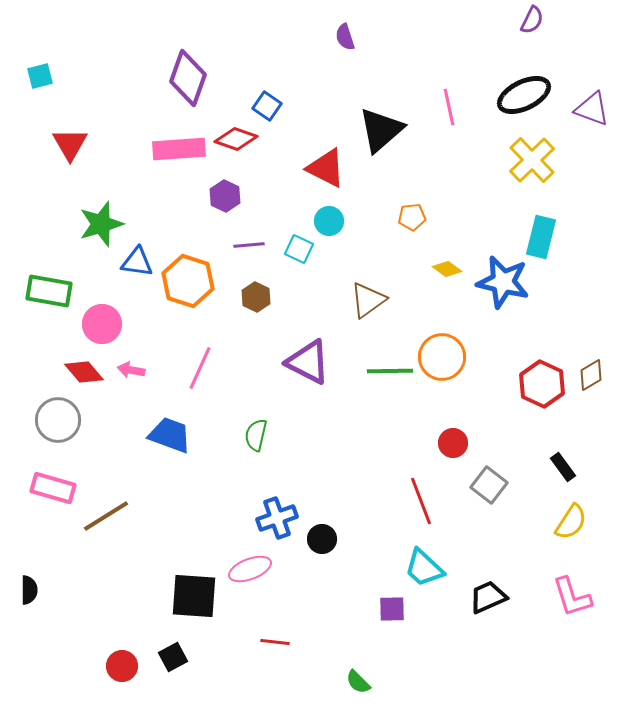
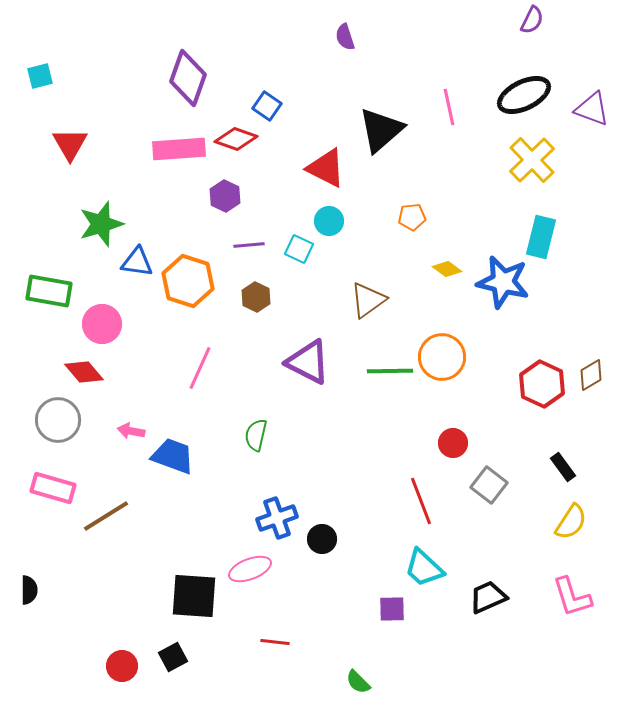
pink arrow at (131, 370): moved 61 px down
blue trapezoid at (170, 435): moved 3 px right, 21 px down
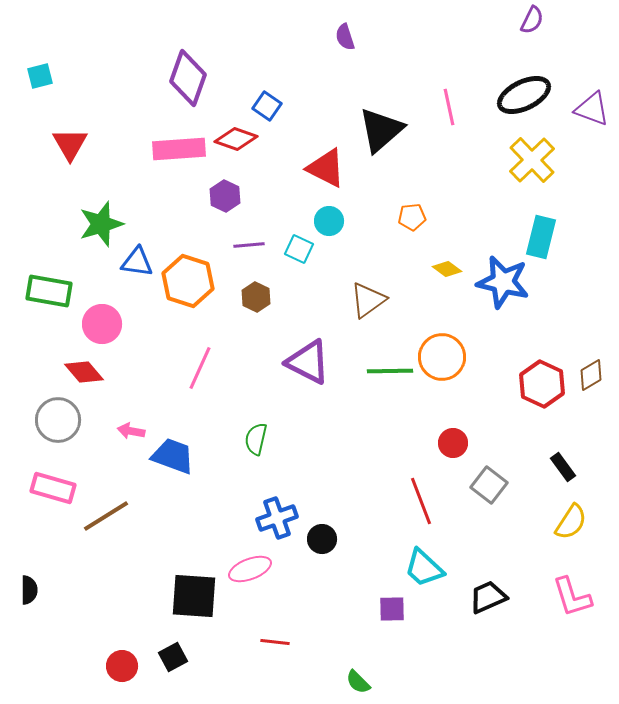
green semicircle at (256, 435): moved 4 px down
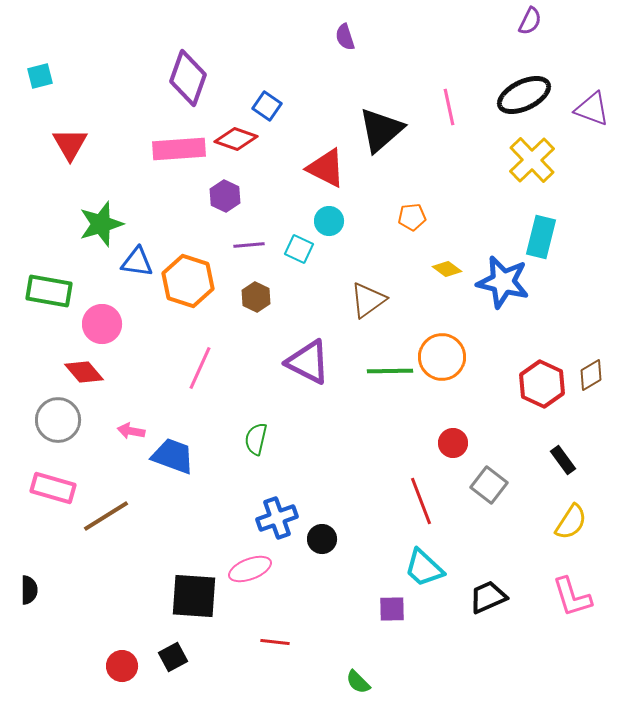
purple semicircle at (532, 20): moved 2 px left, 1 px down
black rectangle at (563, 467): moved 7 px up
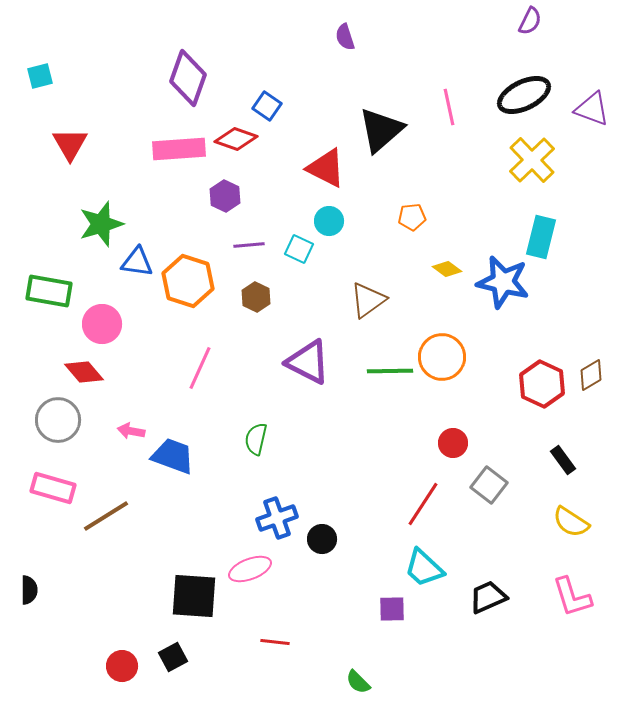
red line at (421, 501): moved 2 px right, 3 px down; rotated 54 degrees clockwise
yellow semicircle at (571, 522): rotated 90 degrees clockwise
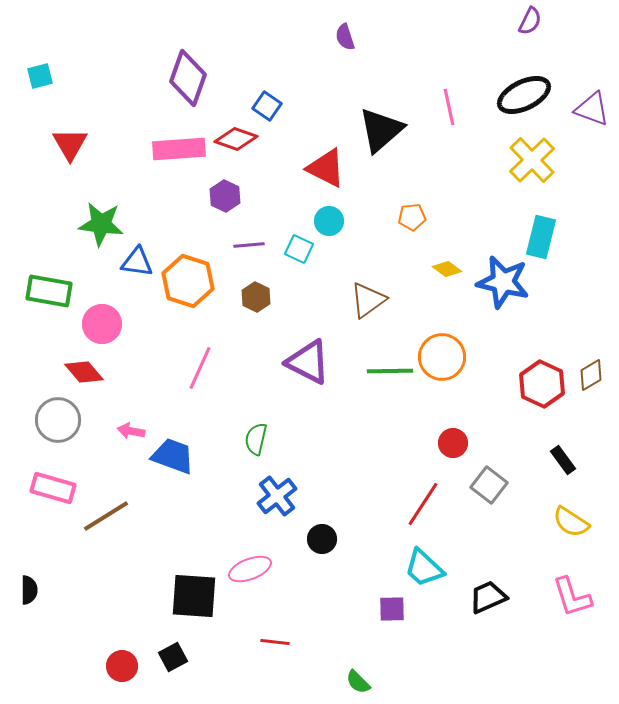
green star at (101, 224): rotated 24 degrees clockwise
blue cross at (277, 518): moved 22 px up; rotated 18 degrees counterclockwise
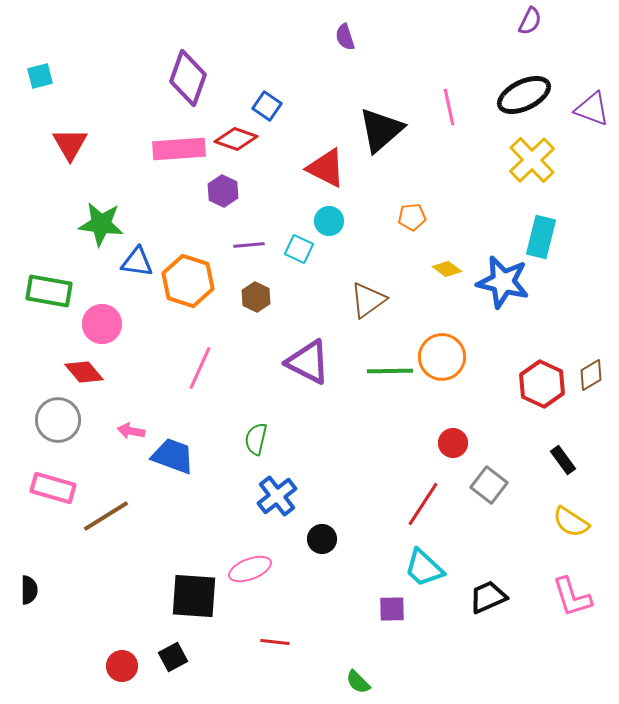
purple hexagon at (225, 196): moved 2 px left, 5 px up
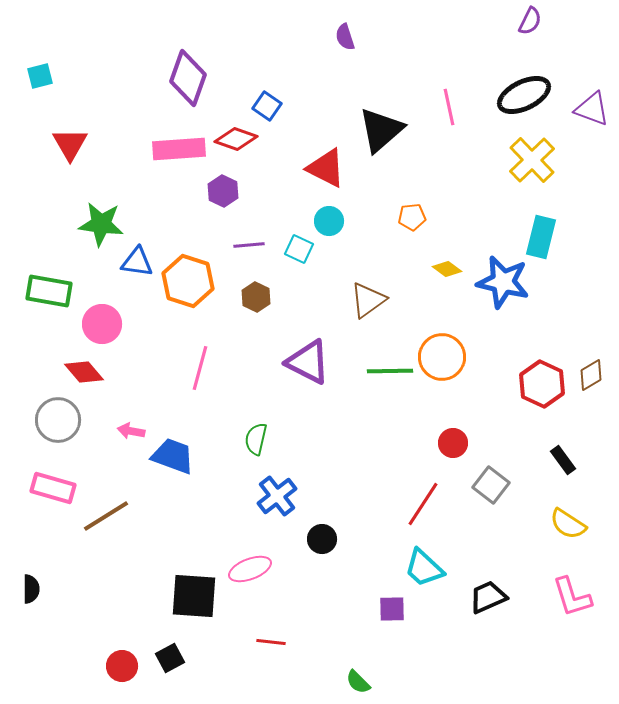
pink line at (200, 368): rotated 9 degrees counterclockwise
gray square at (489, 485): moved 2 px right
yellow semicircle at (571, 522): moved 3 px left, 2 px down
black semicircle at (29, 590): moved 2 px right, 1 px up
red line at (275, 642): moved 4 px left
black square at (173, 657): moved 3 px left, 1 px down
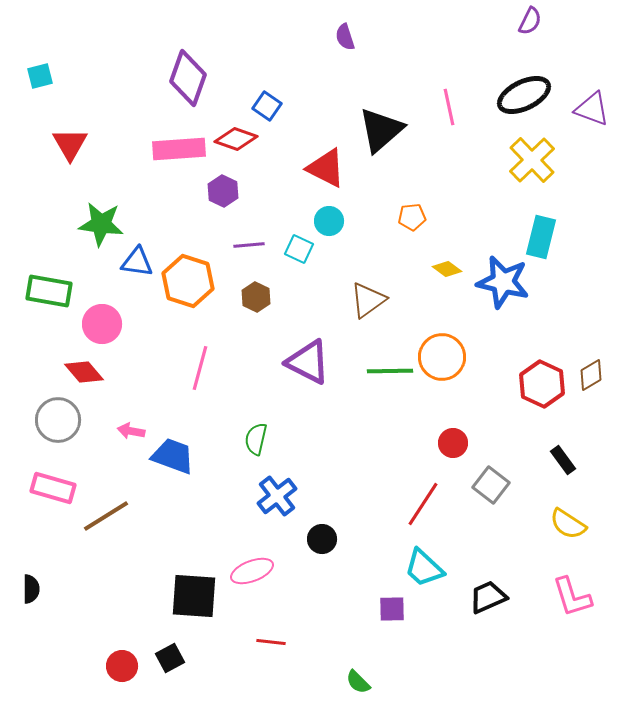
pink ellipse at (250, 569): moved 2 px right, 2 px down
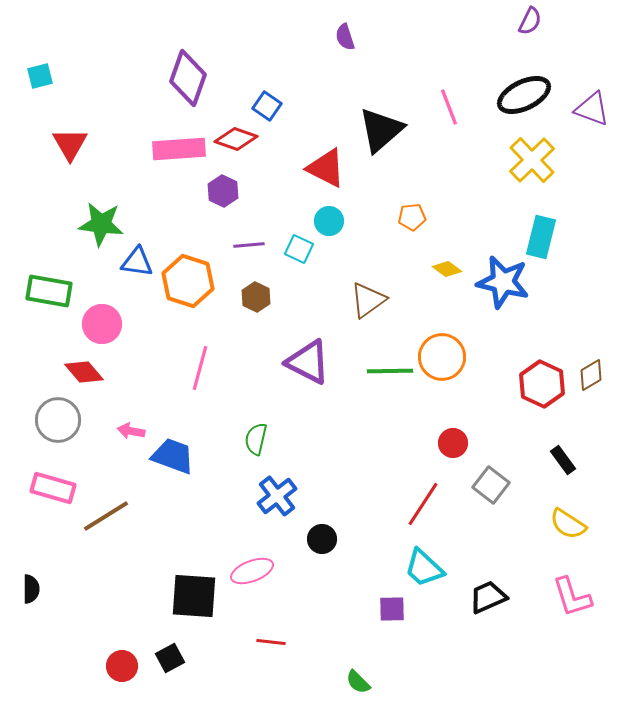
pink line at (449, 107): rotated 9 degrees counterclockwise
